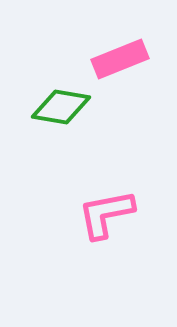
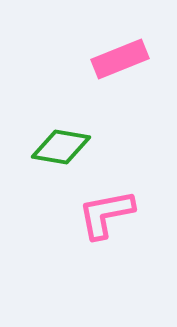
green diamond: moved 40 px down
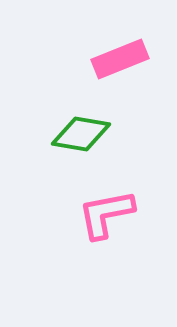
green diamond: moved 20 px right, 13 px up
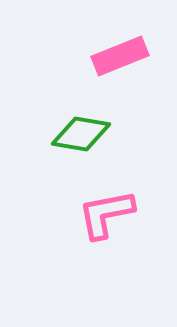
pink rectangle: moved 3 px up
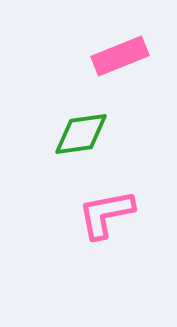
green diamond: rotated 18 degrees counterclockwise
